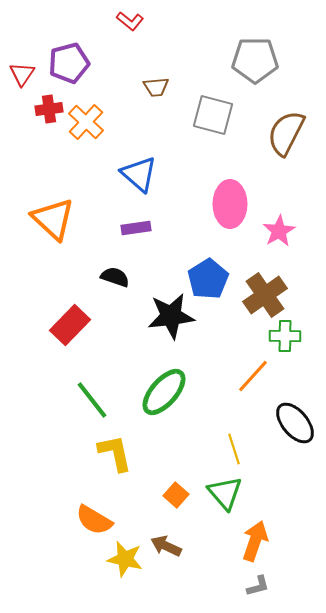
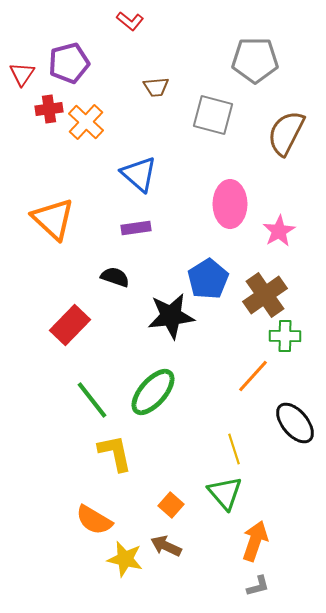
green ellipse: moved 11 px left
orange square: moved 5 px left, 10 px down
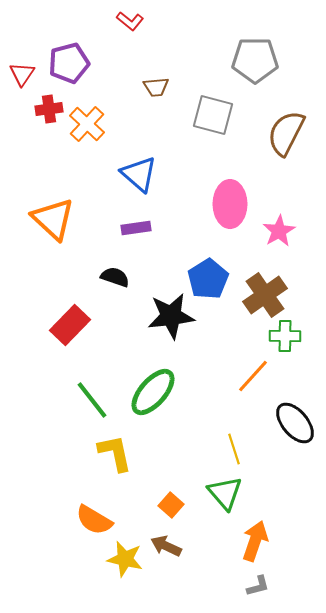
orange cross: moved 1 px right, 2 px down
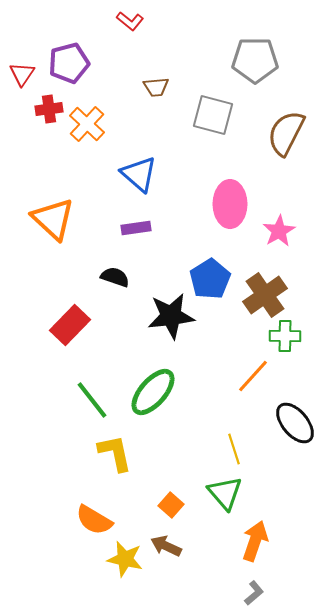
blue pentagon: moved 2 px right
gray L-shape: moved 4 px left, 7 px down; rotated 25 degrees counterclockwise
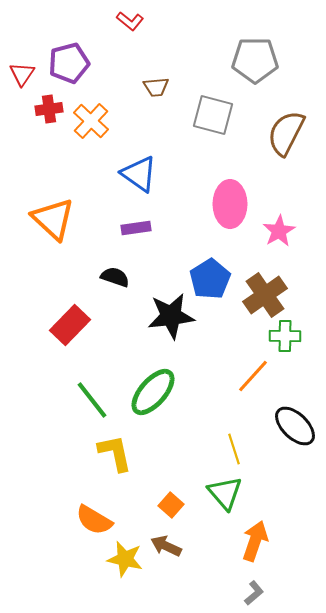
orange cross: moved 4 px right, 3 px up
blue triangle: rotated 6 degrees counterclockwise
black ellipse: moved 3 px down; rotated 6 degrees counterclockwise
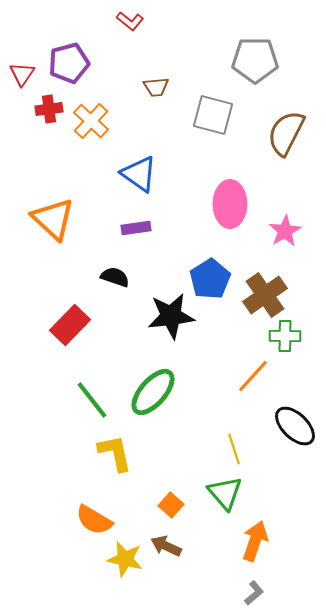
pink star: moved 6 px right
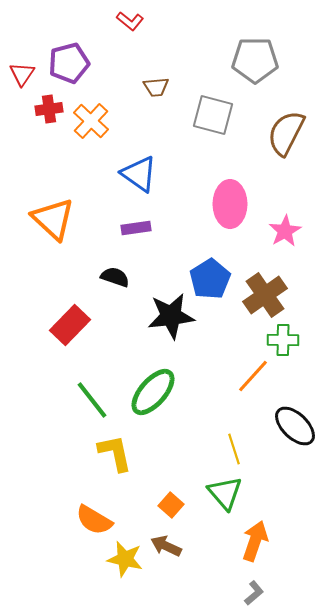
green cross: moved 2 px left, 4 px down
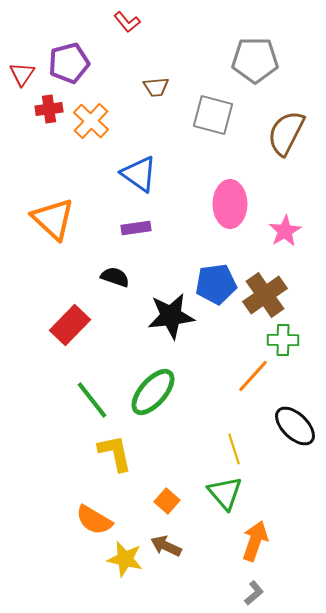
red L-shape: moved 3 px left, 1 px down; rotated 12 degrees clockwise
blue pentagon: moved 6 px right, 5 px down; rotated 24 degrees clockwise
orange square: moved 4 px left, 4 px up
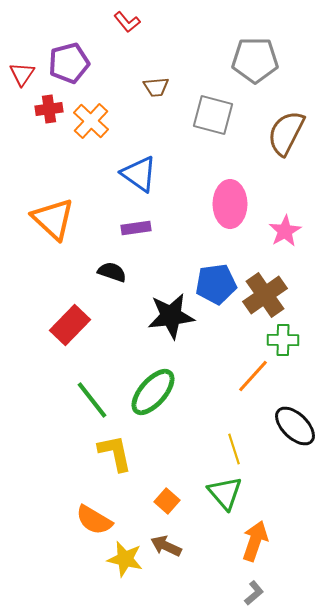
black semicircle: moved 3 px left, 5 px up
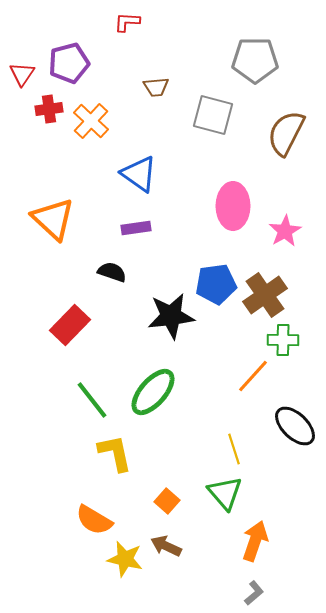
red L-shape: rotated 132 degrees clockwise
pink ellipse: moved 3 px right, 2 px down
